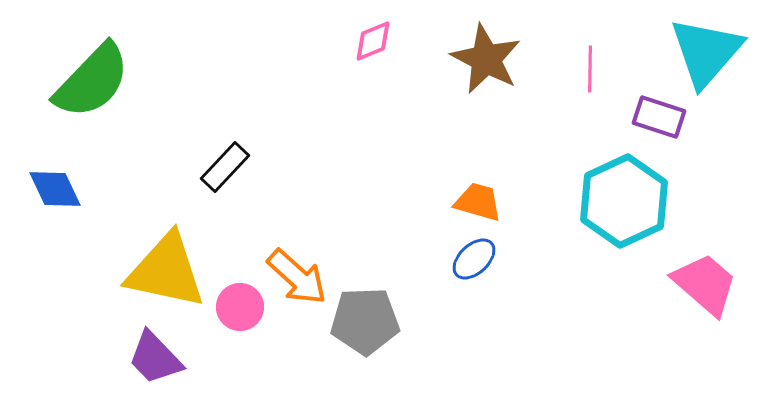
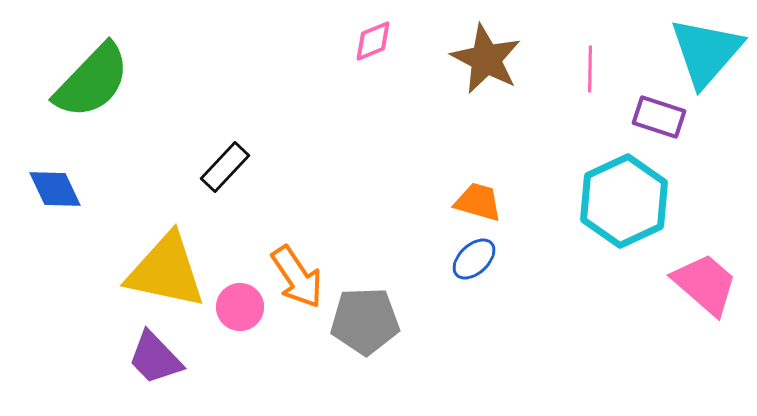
orange arrow: rotated 14 degrees clockwise
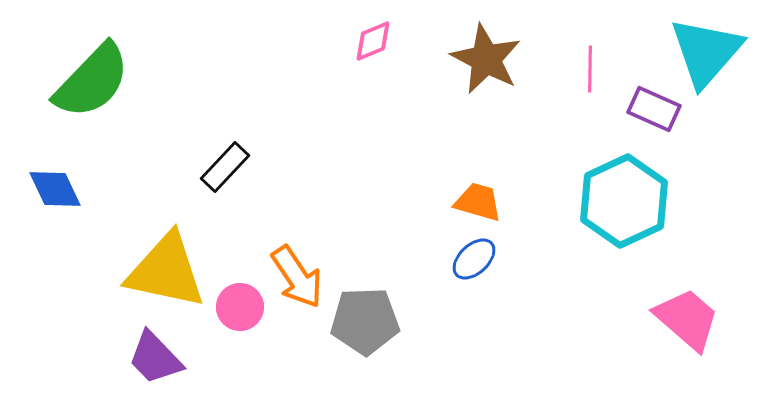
purple rectangle: moved 5 px left, 8 px up; rotated 6 degrees clockwise
pink trapezoid: moved 18 px left, 35 px down
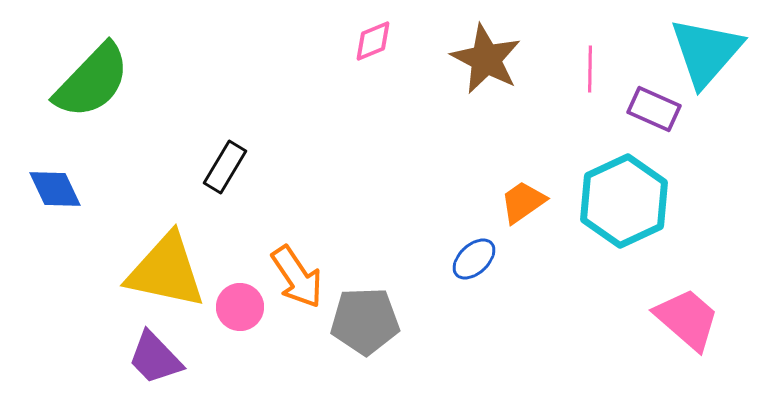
black rectangle: rotated 12 degrees counterclockwise
orange trapezoid: moved 45 px right; rotated 51 degrees counterclockwise
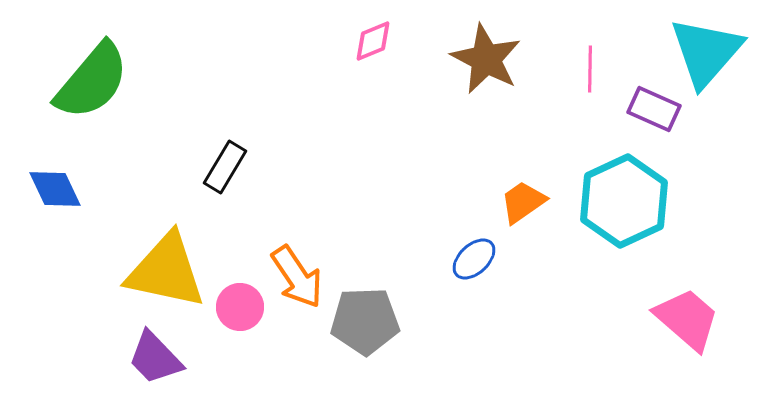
green semicircle: rotated 4 degrees counterclockwise
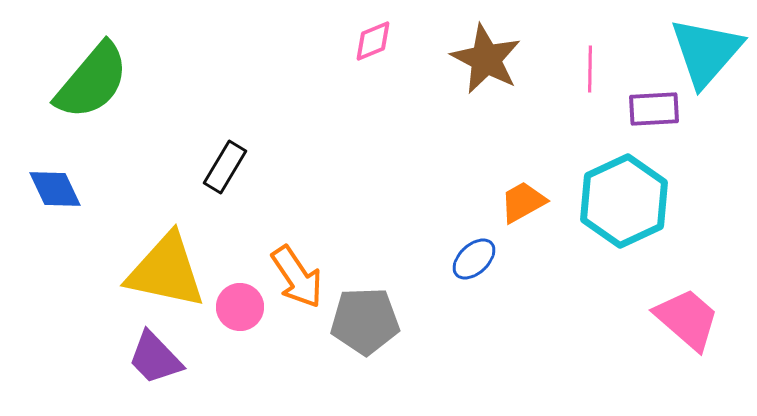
purple rectangle: rotated 27 degrees counterclockwise
orange trapezoid: rotated 6 degrees clockwise
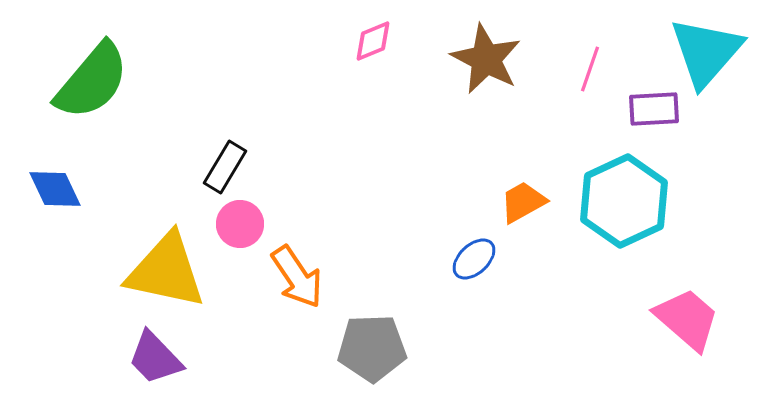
pink line: rotated 18 degrees clockwise
pink circle: moved 83 px up
gray pentagon: moved 7 px right, 27 px down
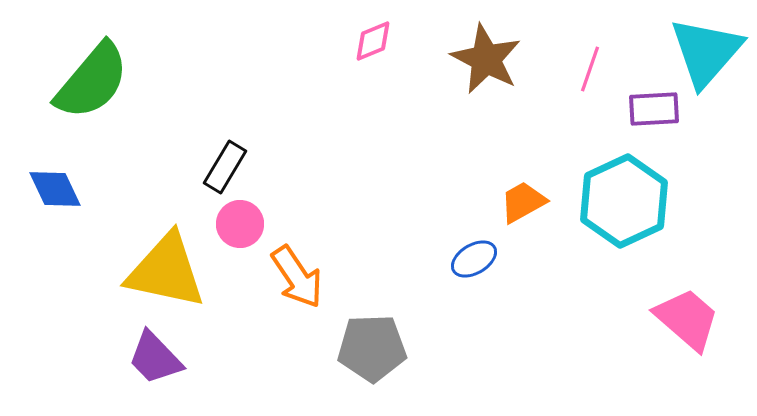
blue ellipse: rotated 12 degrees clockwise
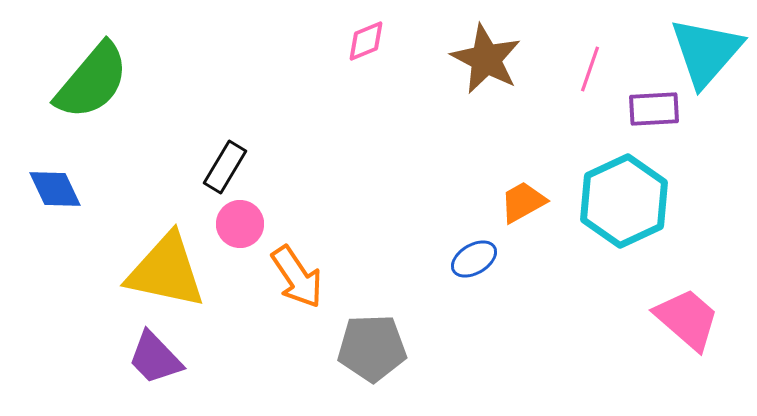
pink diamond: moved 7 px left
